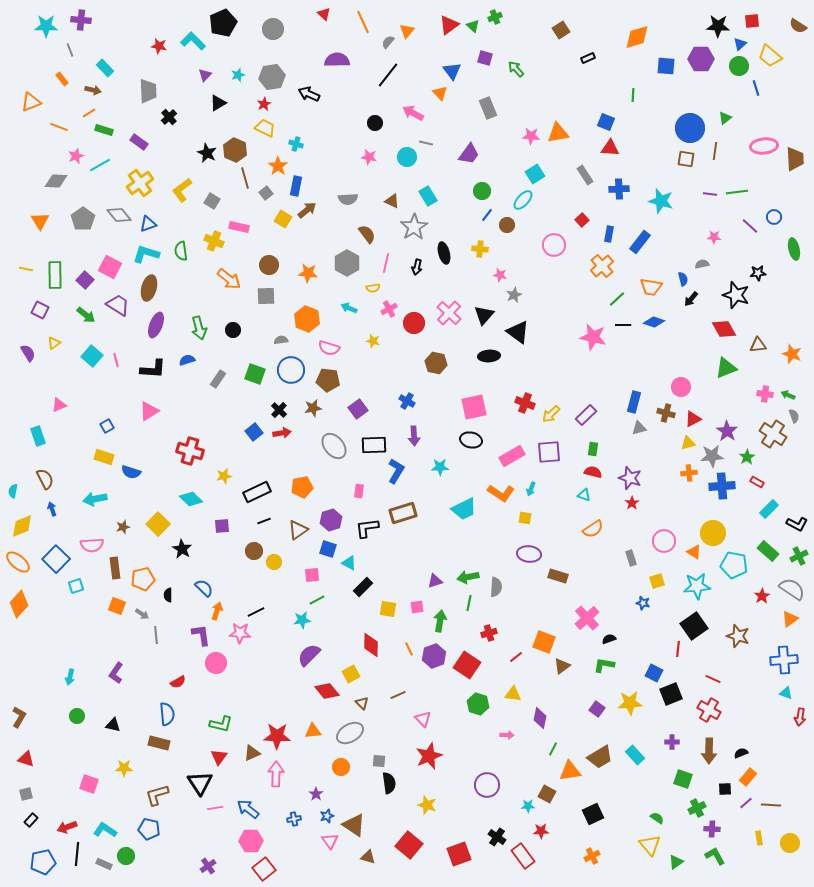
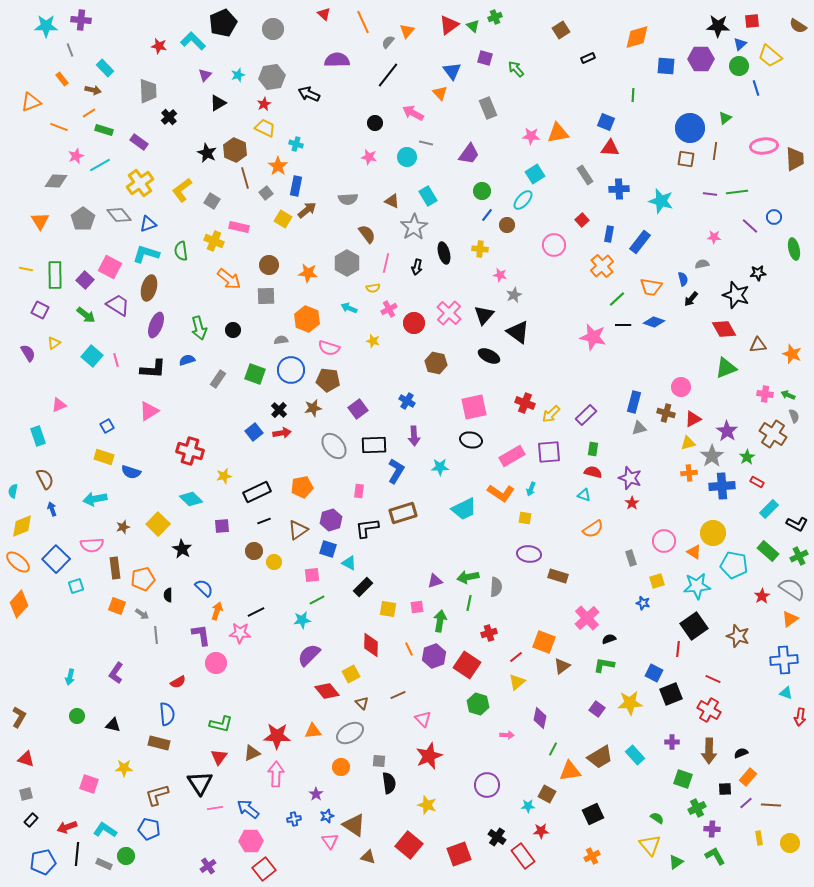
black ellipse at (489, 356): rotated 30 degrees clockwise
gray star at (712, 456): rotated 30 degrees counterclockwise
yellow triangle at (513, 694): moved 4 px right, 12 px up; rotated 48 degrees counterclockwise
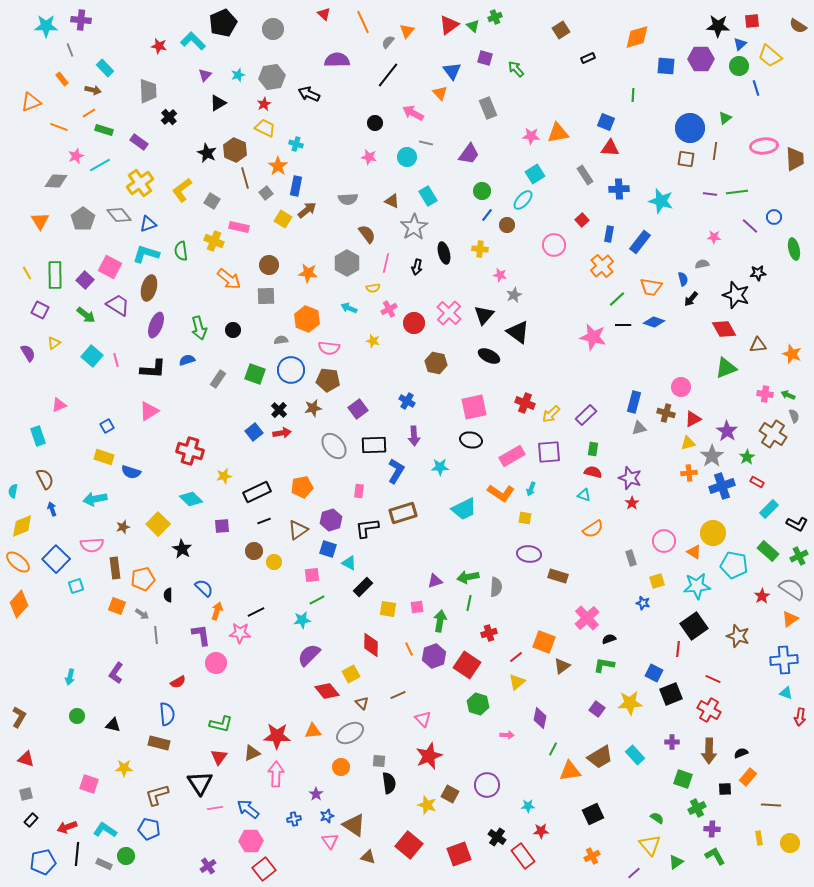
yellow line at (26, 269): moved 1 px right, 4 px down; rotated 48 degrees clockwise
pink semicircle at (329, 348): rotated 10 degrees counterclockwise
blue cross at (722, 486): rotated 15 degrees counterclockwise
brown square at (547, 794): moved 97 px left
purple line at (746, 803): moved 112 px left, 70 px down
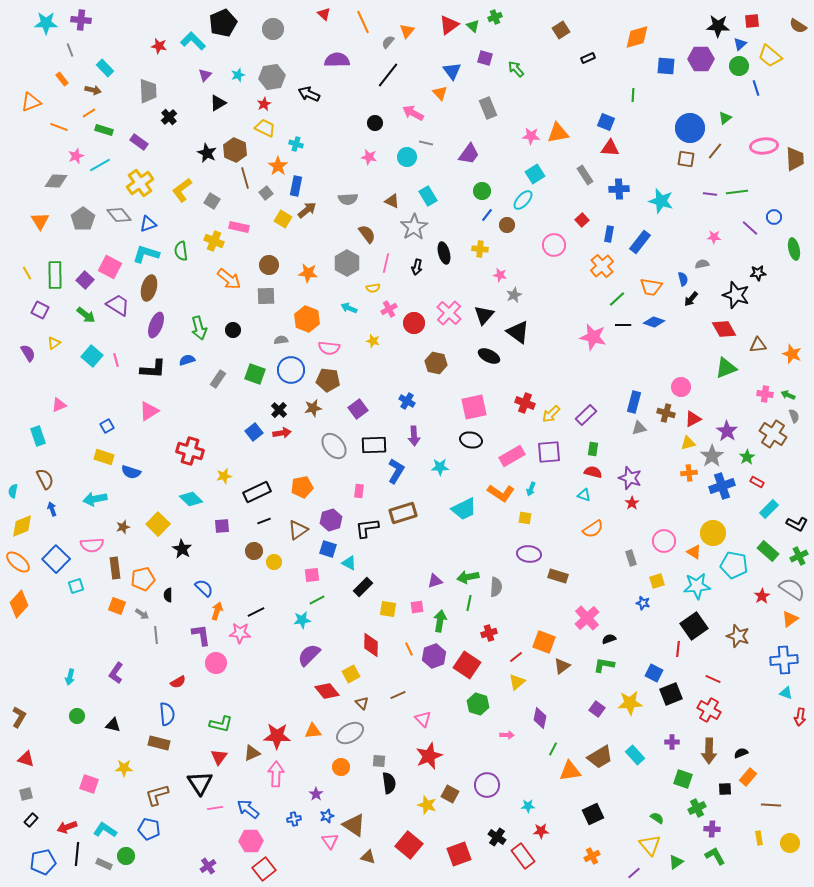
cyan star at (46, 26): moved 3 px up
brown line at (715, 151): rotated 30 degrees clockwise
purple line at (750, 226): moved 2 px down
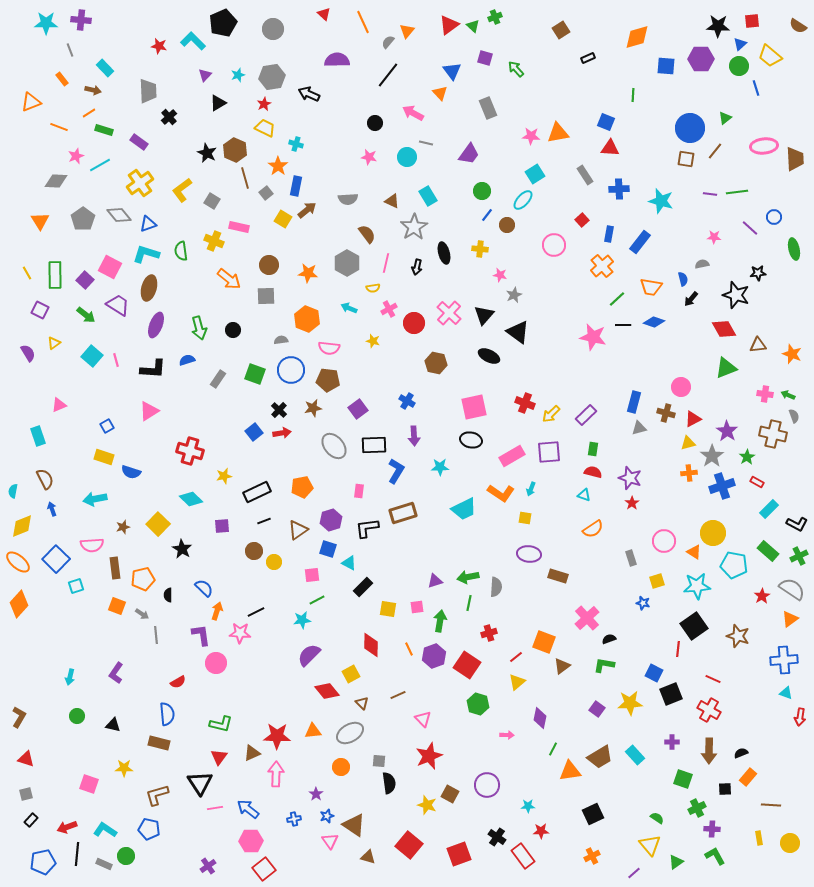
brown cross at (773, 434): rotated 20 degrees counterclockwise
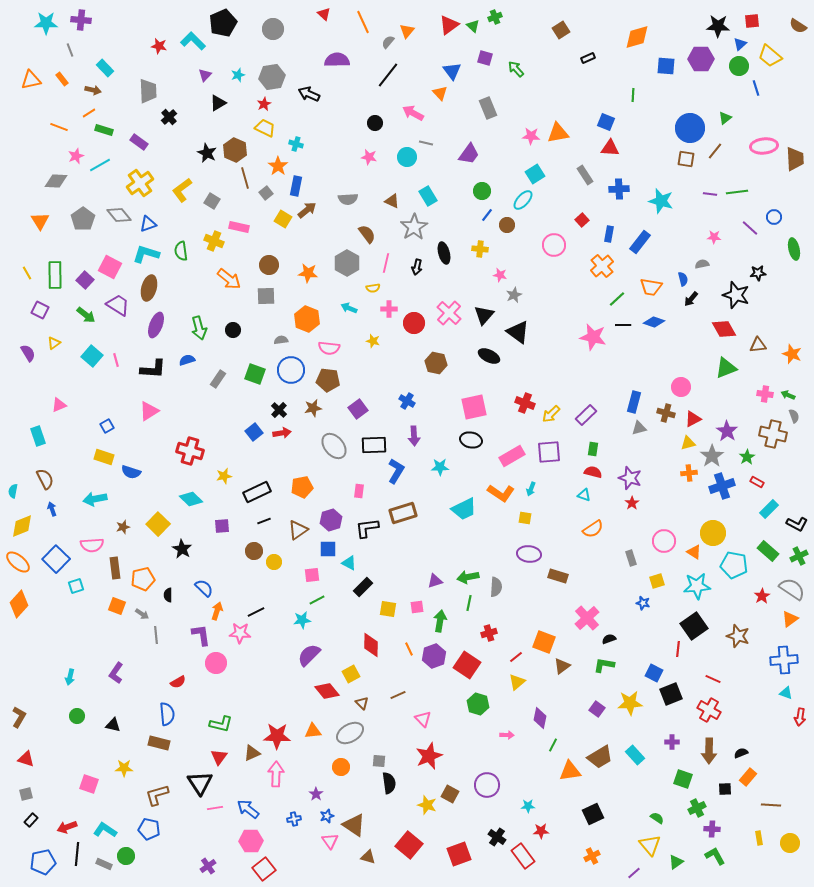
orange triangle at (31, 102): moved 22 px up; rotated 10 degrees clockwise
pink cross at (389, 309): rotated 28 degrees clockwise
blue square at (328, 549): rotated 18 degrees counterclockwise
green line at (553, 749): moved 4 px up
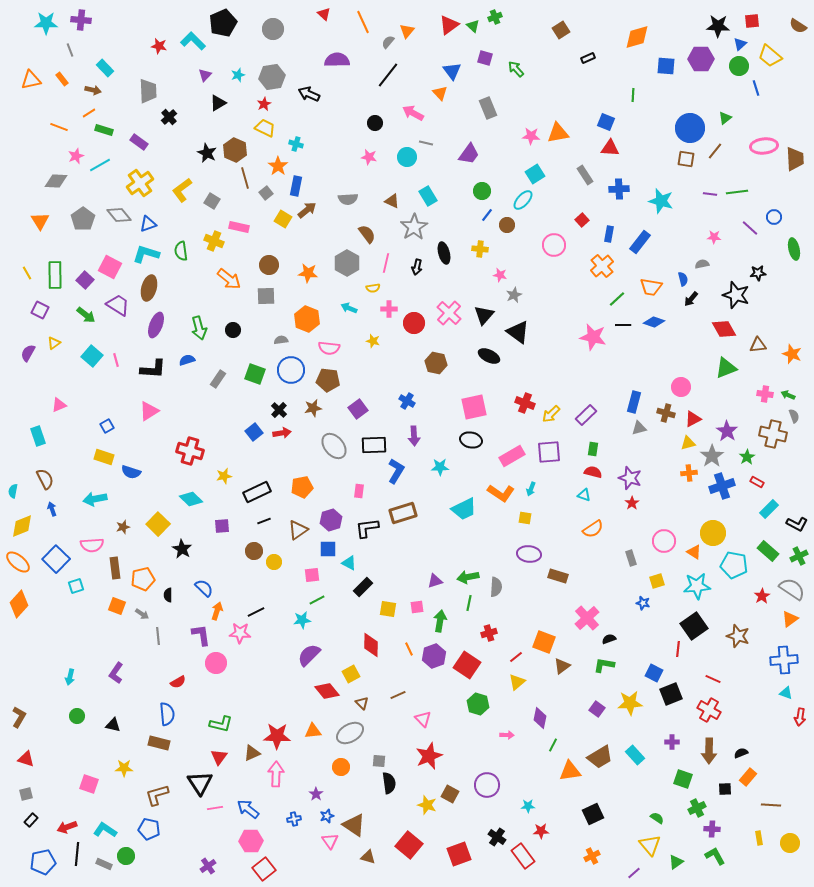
purple semicircle at (28, 353): rotated 120 degrees counterclockwise
gray line at (156, 635): moved 2 px right, 1 px down
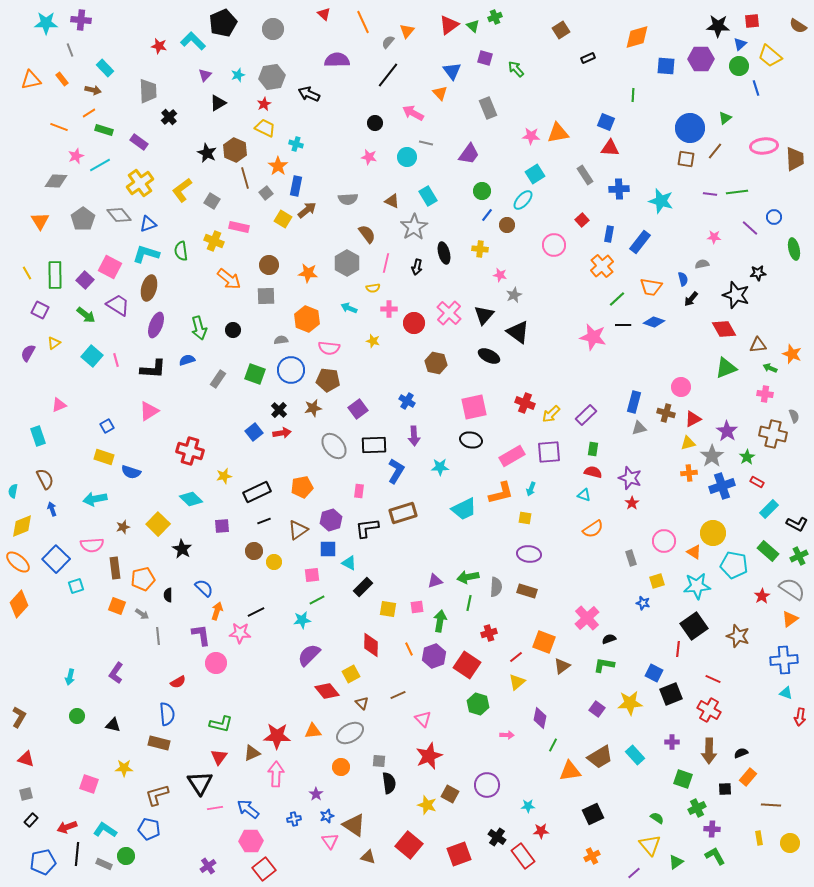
green arrow at (788, 395): moved 18 px left, 27 px up
orange L-shape at (501, 493): rotated 48 degrees counterclockwise
brown rectangle at (558, 576): moved 31 px left, 15 px down
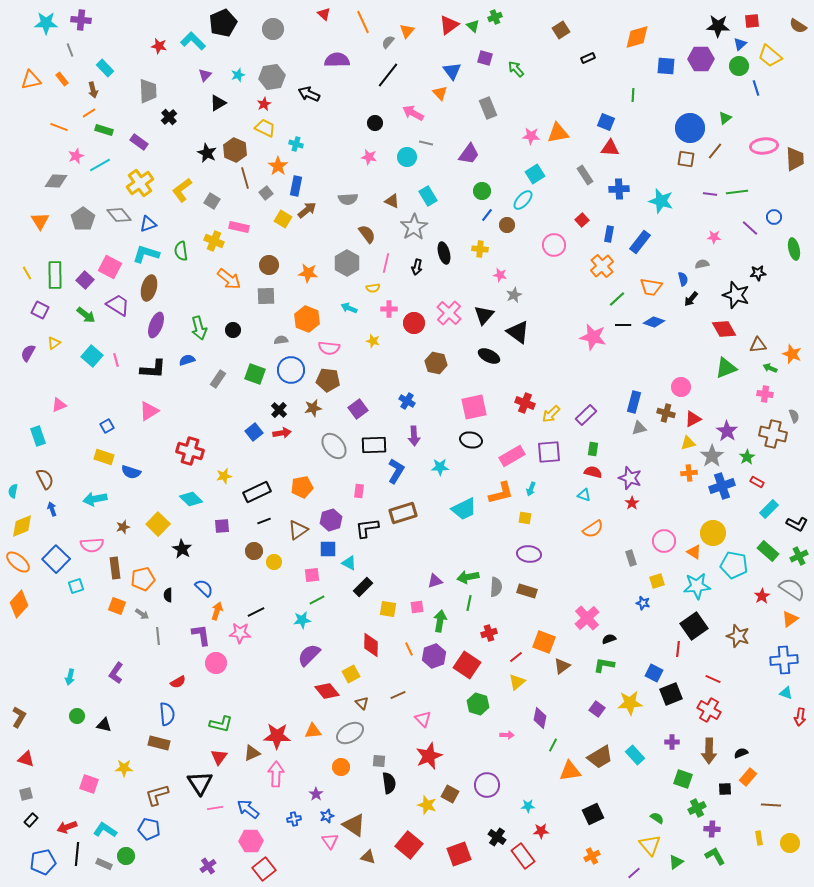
brown arrow at (93, 90): rotated 63 degrees clockwise
black triangle at (113, 725): moved 9 px left
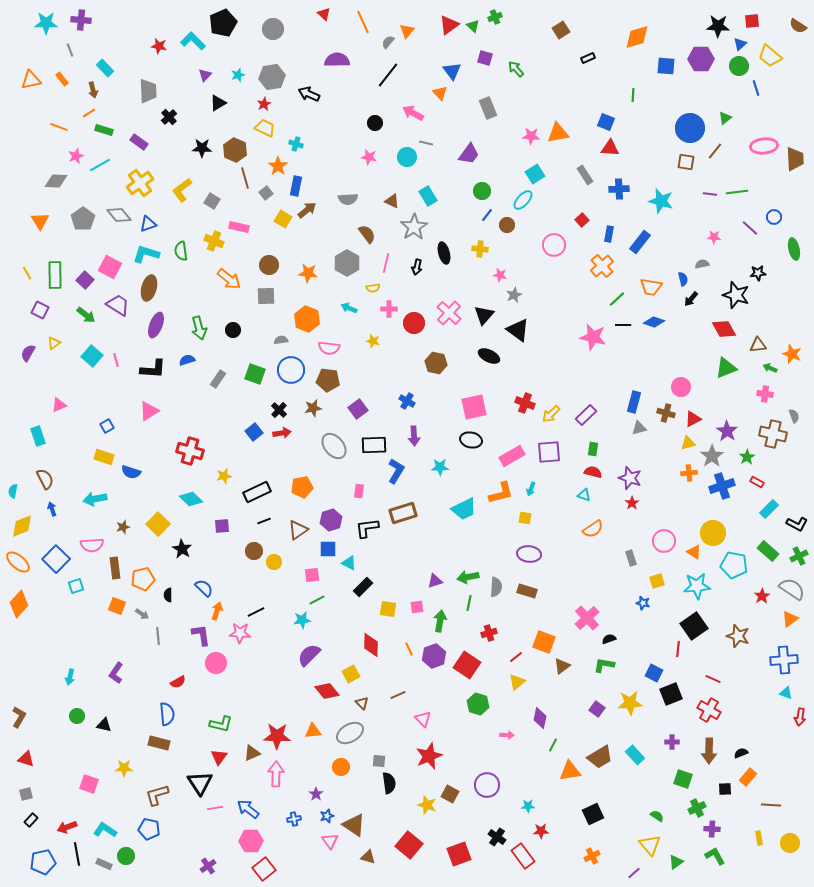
black star at (207, 153): moved 5 px left, 5 px up; rotated 24 degrees counterclockwise
brown square at (686, 159): moved 3 px down
black triangle at (518, 332): moved 2 px up
green semicircle at (657, 818): moved 2 px up
black line at (77, 854): rotated 15 degrees counterclockwise
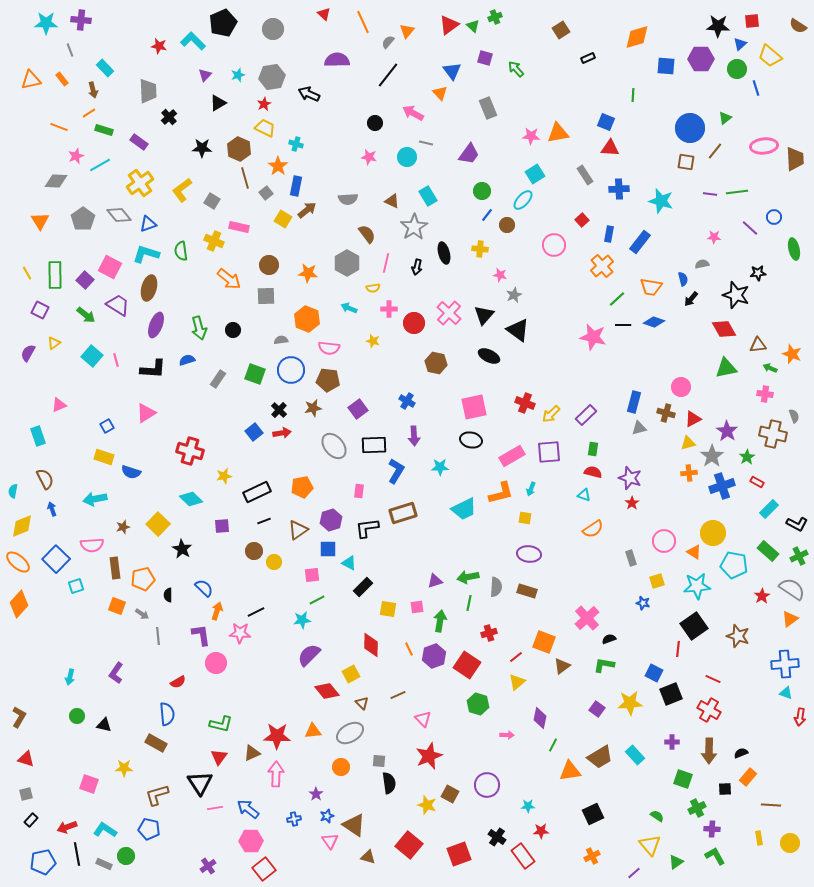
green circle at (739, 66): moved 2 px left, 3 px down
brown hexagon at (235, 150): moved 4 px right, 1 px up
green triangle at (726, 368): rotated 10 degrees clockwise
pink triangle at (149, 411): moved 3 px left, 2 px down
blue cross at (784, 660): moved 1 px right, 4 px down
brown rectangle at (159, 743): moved 3 px left; rotated 15 degrees clockwise
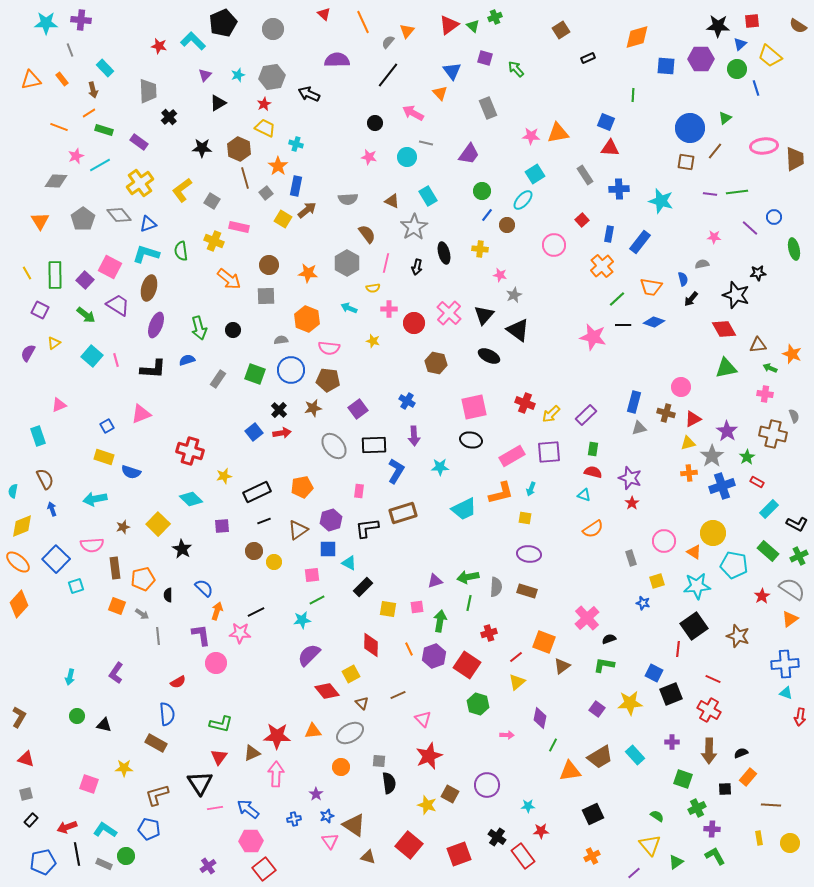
pink triangle at (146, 413): moved 5 px left, 1 px down; rotated 10 degrees clockwise
